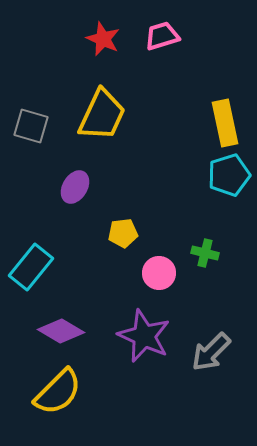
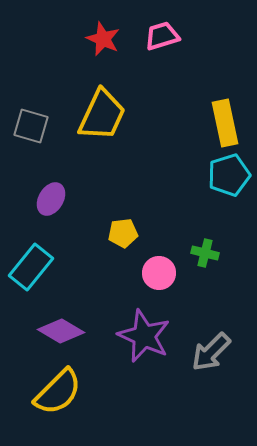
purple ellipse: moved 24 px left, 12 px down
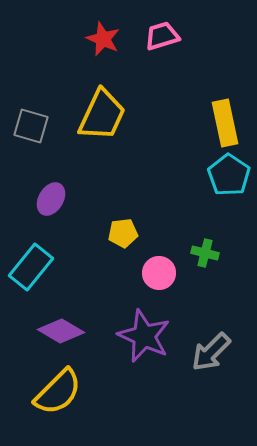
cyan pentagon: rotated 21 degrees counterclockwise
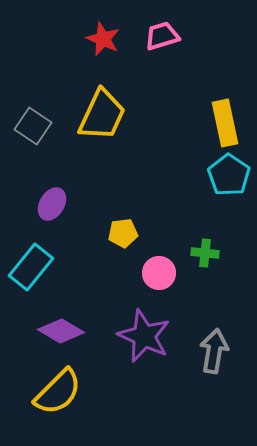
gray square: moved 2 px right; rotated 18 degrees clockwise
purple ellipse: moved 1 px right, 5 px down
green cross: rotated 8 degrees counterclockwise
gray arrow: moved 3 px right, 1 px up; rotated 144 degrees clockwise
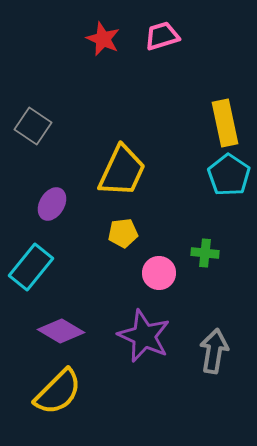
yellow trapezoid: moved 20 px right, 56 px down
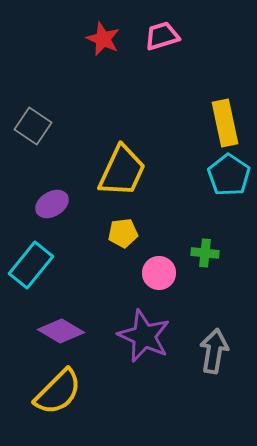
purple ellipse: rotated 28 degrees clockwise
cyan rectangle: moved 2 px up
